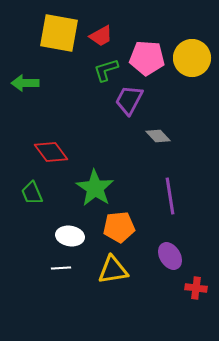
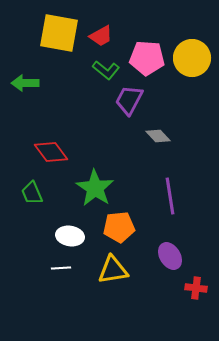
green L-shape: rotated 124 degrees counterclockwise
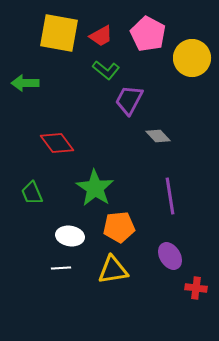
pink pentagon: moved 1 px right, 24 px up; rotated 24 degrees clockwise
red diamond: moved 6 px right, 9 px up
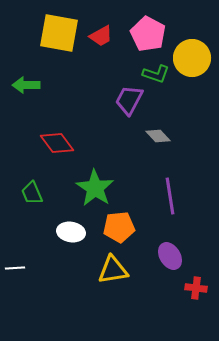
green L-shape: moved 50 px right, 4 px down; rotated 20 degrees counterclockwise
green arrow: moved 1 px right, 2 px down
white ellipse: moved 1 px right, 4 px up
white line: moved 46 px left
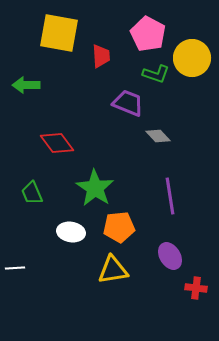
red trapezoid: moved 20 px down; rotated 65 degrees counterclockwise
purple trapezoid: moved 1 px left, 3 px down; rotated 84 degrees clockwise
